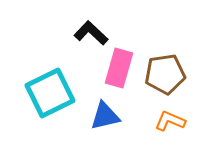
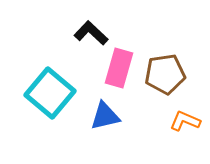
cyan square: rotated 24 degrees counterclockwise
orange L-shape: moved 15 px right
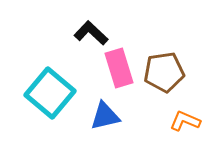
pink rectangle: rotated 33 degrees counterclockwise
brown pentagon: moved 1 px left, 2 px up
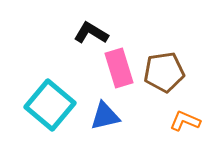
black L-shape: rotated 12 degrees counterclockwise
cyan square: moved 12 px down
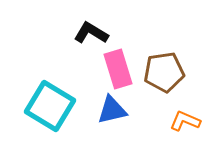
pink rectangle: moved 1 px left, 1 px down
cyan square: moved 1 px down; rotated 9 degrees counterclockwise
blue triangle: moved 7 px right, 6 px up
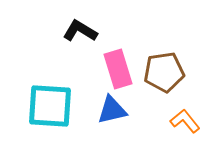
black L-shape: moved 11 px left, 2 px up
cyan square: rotated 27 degrees counterclockwise
orange L-shape: rotated 28 degrees clockwise
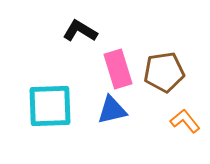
cyan square: rotated 6 degrees counterclockwise
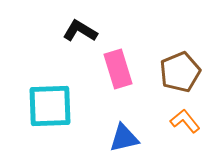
brown pentagon: moved 16 px right; rotated 15 degrees counterclockwise
blue triangle: moved 12 px right, 28 px down
